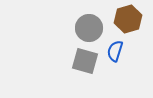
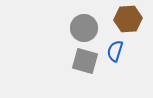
brown hexagon: rotated 12 degrees clockwise
gray circle: moved 5 px left
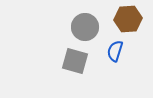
gray circle: moved 1 px right, 1 px up
gray square: moved 10 px left
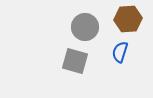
blue semicircle: moved 5 px right, 1 px down
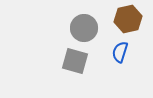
brown hexagon: rotated 8 degrees counterclockwise
gray circle: moved 1 px left, 1 px down
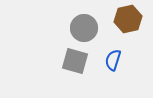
blue semicircle: moved 7 px left, 8 px down
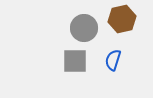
brown hexagon: moved 6 px left
gray square: rotated 16 degrees counterclockwise
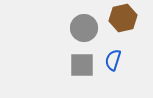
brown hexagon: moved 1 px right, 1 px up
gray square: moved 7 px right, 4 px down
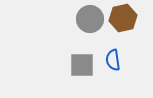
gray circle: moved 6 px right, 9 px up
blue semicircle: rotated 25 degrees counterclockwise
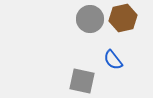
blue semicircle: rotated 30 degrees counterclockwise
gray square: moved 16 px down; rotated 12 degrees clockwise
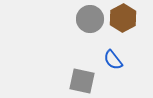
brown hexagon: rotated 16 degrees counterclockwise
